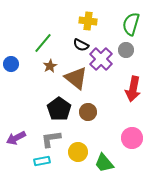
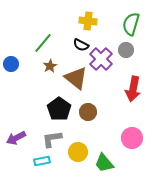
gray L-shape: moved 1 px right
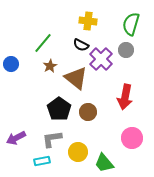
red arrow: moved 8 px left, 8 px down
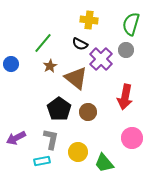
yellow cross: moved 1 px right, 1 px up
black semicircle: moved 1 px left, 1 px up
gray L-shape: moved 1 px left; rotated 110 degrees clockwise
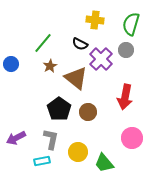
yellow cross: moved 6 px right
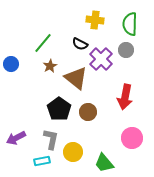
green semicircle: moved 1 px left; rotated 15 degrees counterclockwise
yellow circle: moved 5 px left
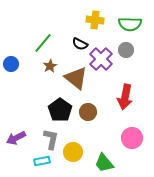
green semicircle: rotated 90 degrees counterclockwise
black pentagon: moved 1 px right, 1 px down
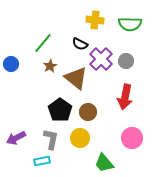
gray circle: moved 11 px down
yellow circle: moved 7 px right, 14 px up
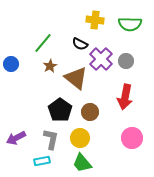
brown circle: moved 2 px right
green trapezoid: moved 22 px left
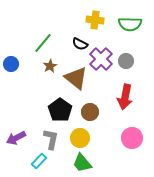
cyan rectangle: moved 3 px left; rotated 35 degrees counterclockwise
